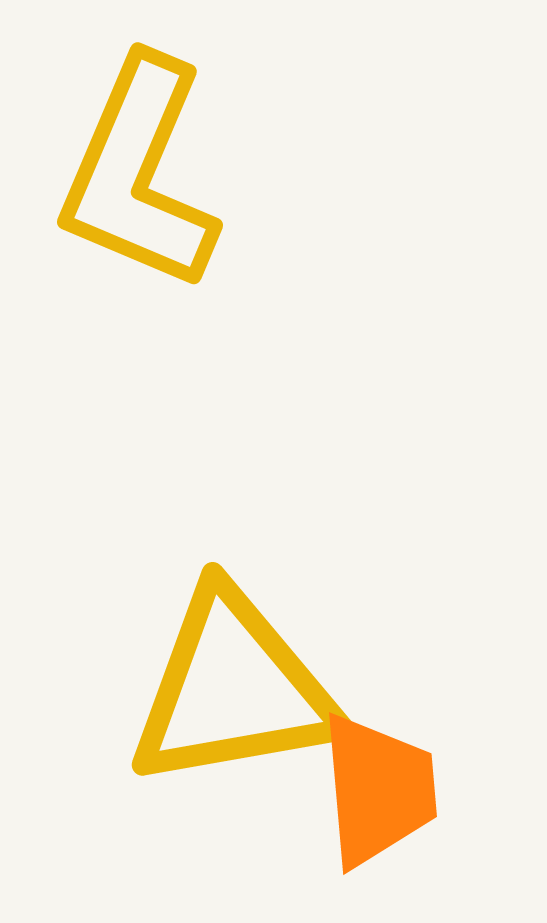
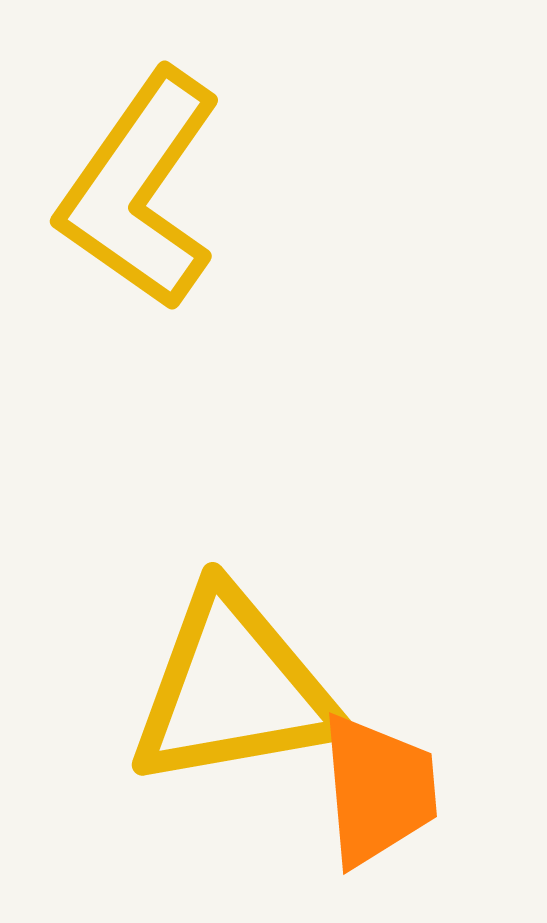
yellow L-shape: moved 1 px right, 16 px down; rotated 12 degrees clockwise
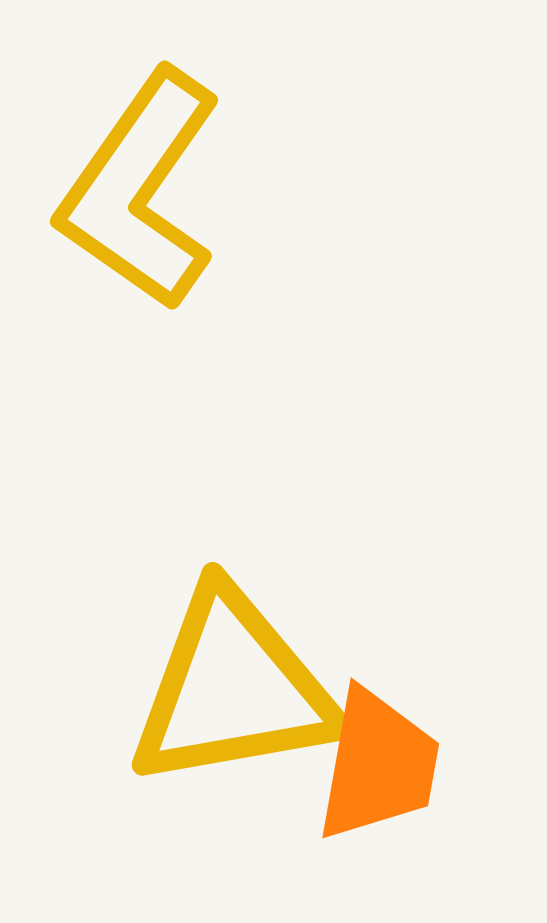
orange trapezoid: moved 25 px up; rotated 15 degrees clockwise
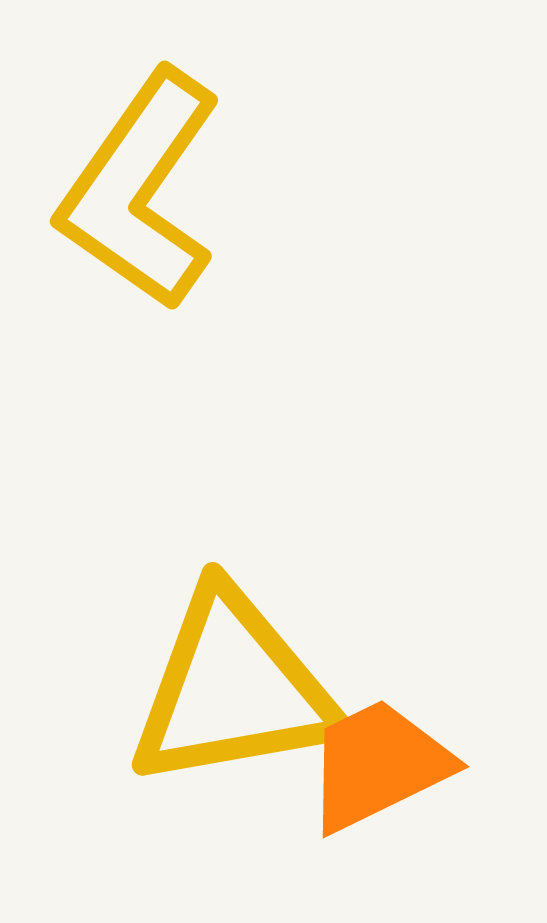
orange trapezoid: rotated 126 degrees counterclockwise
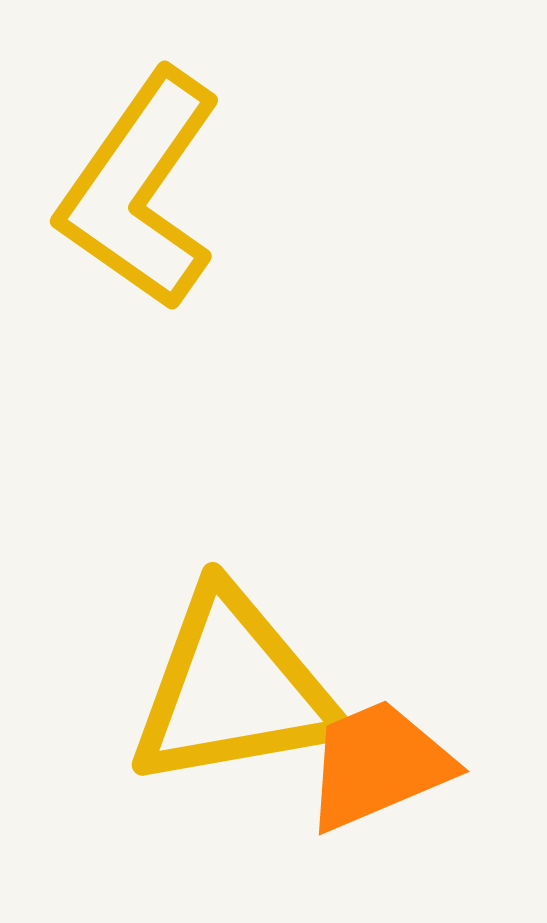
orange trapezoid: rotated 3 degrees clockwise
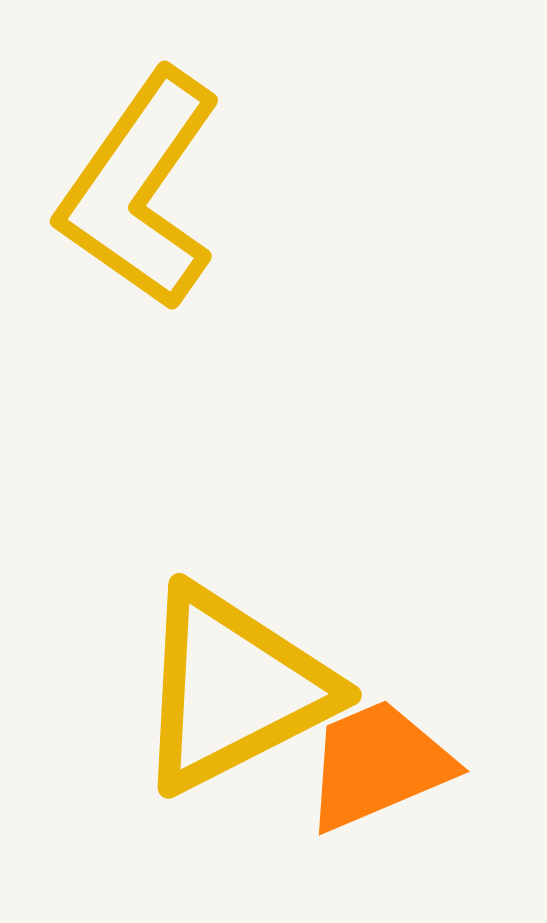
yellow triangle: rotated 17 degrees counterclockwise
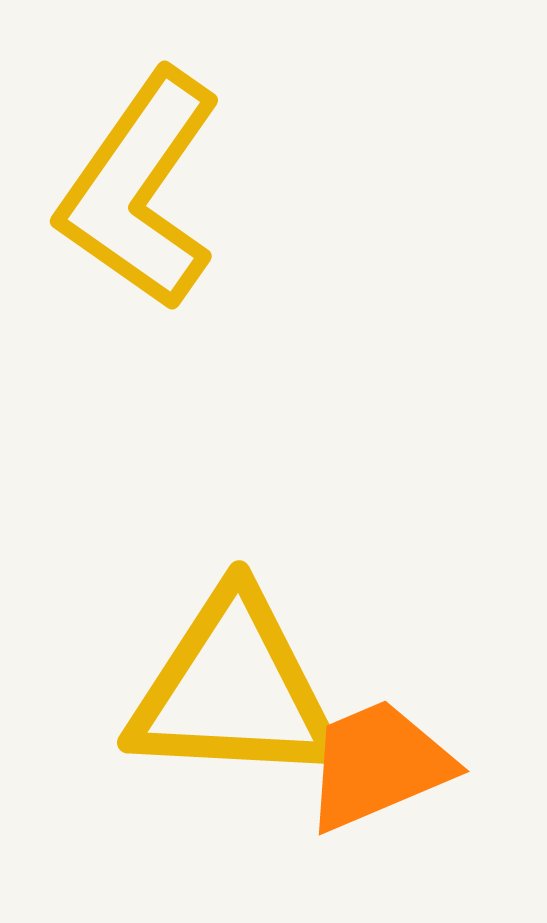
yellow triangle: rotated 30 degrees clockwise
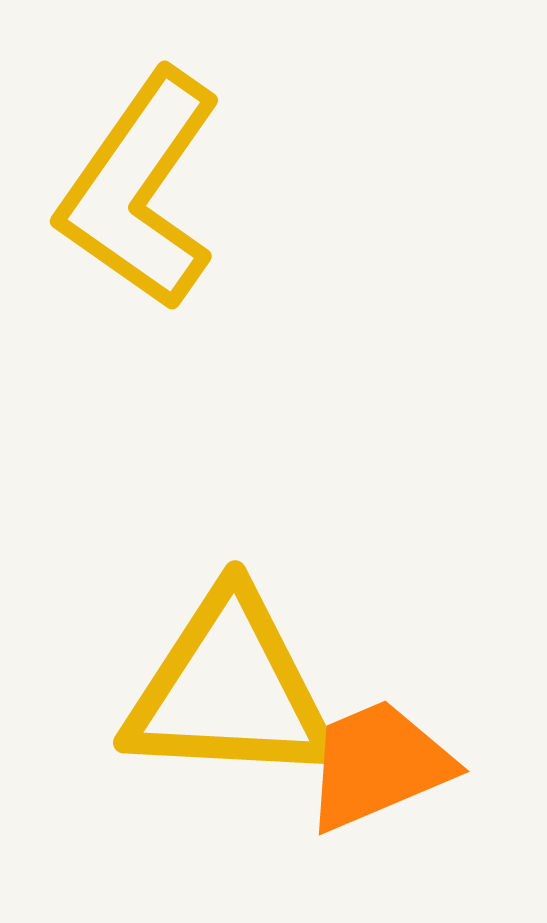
yellow triangle: moved 4 px left
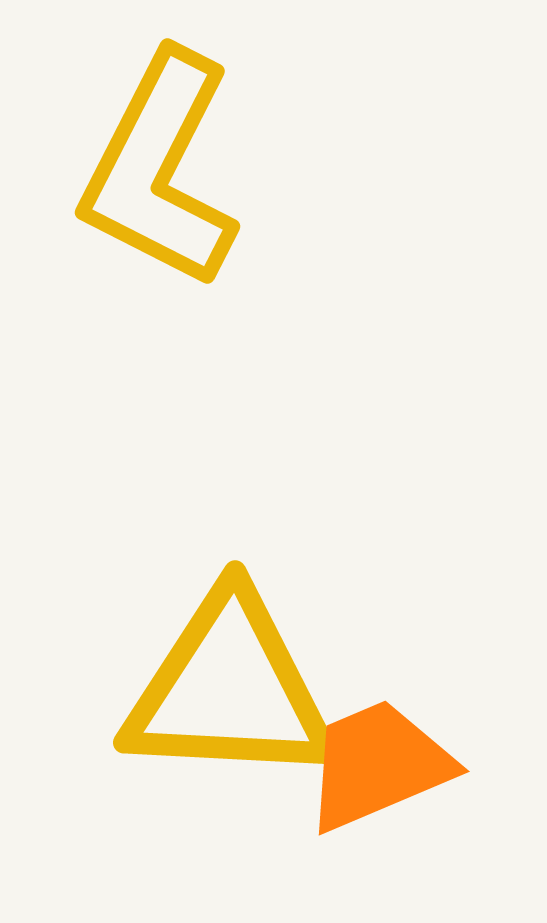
yellow L-shape: moved 20 px right, 20 px up; rotated 8 degrees counterclockwise
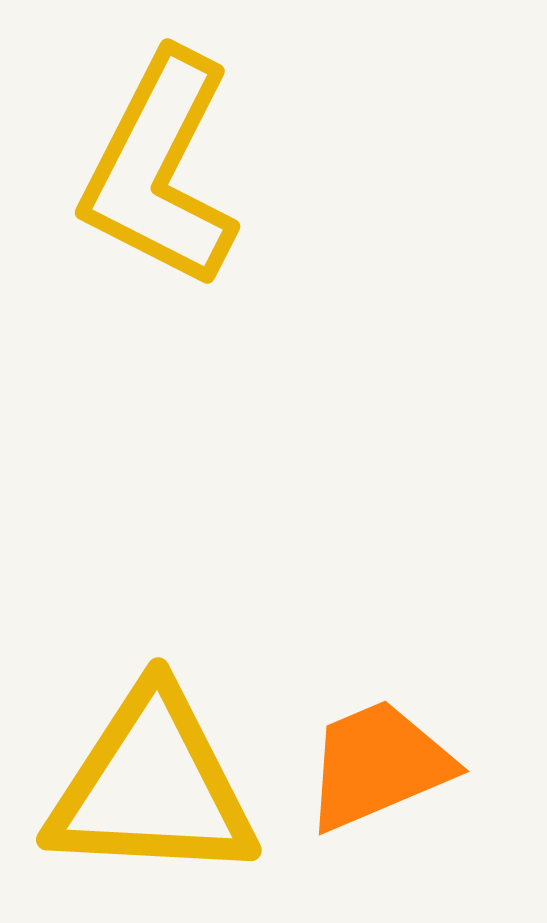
yellow triangle: moved 77 px left, 97 px down
